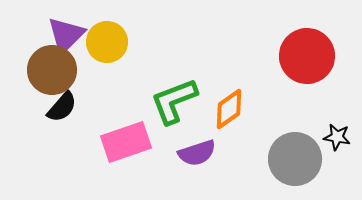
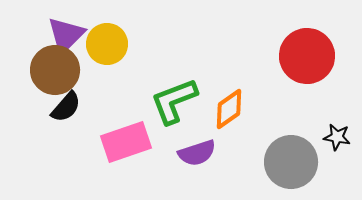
yellow circle: moved 2 px down
brown circle: moved 3 px right
black semicircle: moved 4 px right
gray circle: moved 4 px left, 3 px down
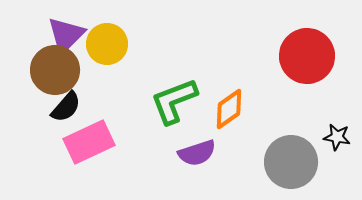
pink rectangle: moved 37 px left; rotated 6 degrees counterclockwise
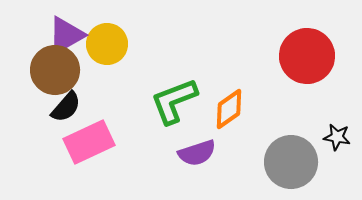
purple triangle: rotated 15 degrees clockwise
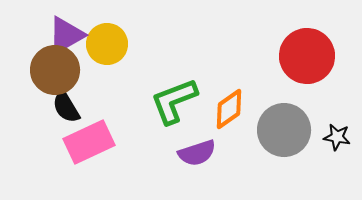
black semicircle: rotated 108 degrees clockwise
gray circle: moved 7 px left, 32 px up
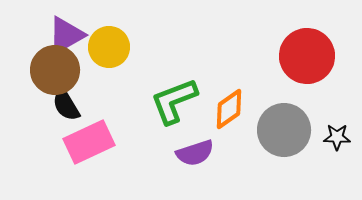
yellow circle: moved 2 px right, 3 px down
black semicircle: moved 2 px up
black star: rotated 8 degrees counterclockwise
purple semicircle: moved 2 px left
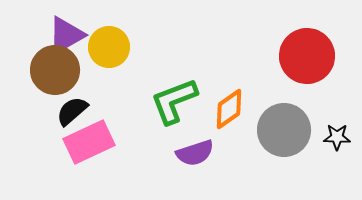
black semicircle: moved 6 px right, 6 px down; rotated 80 degrees clockwise
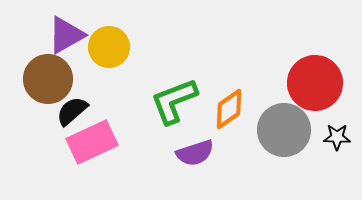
red circle: moved 8 px right, 27 px down
brown circle: moved 7 px left, 9 px down
pink rectangle: moved 3 px right
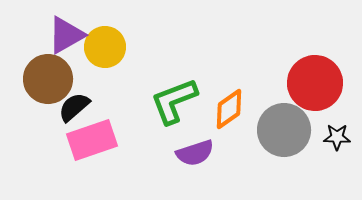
yellow circle: moved 4 px left
black semicircle: moved 2 px right, 4 px up
pink rectangle: moved 2 px up; rotated 6 degrees clockwise
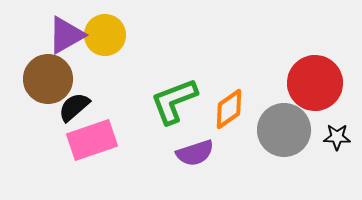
yellow circle: moved 12 px up
